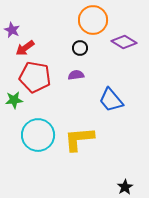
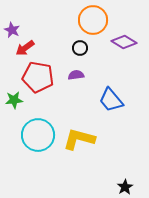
red pentagon: moved 3 px right
yellow L-shape: rotated 20 degrees clockwise
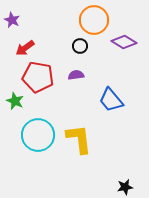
orange circle: moved 1 px right
purple star: moved 10 px up
black circle: moved 2 px up
green star: moved 1 px right, 1 px down; rotated 30 degrees clockwise
yellow L-shape: rotated 68 degrees clockwise
black star: rotated 21 degrees clockwise
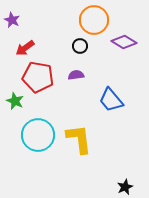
black star: rotated 14 degrees counterclockwise
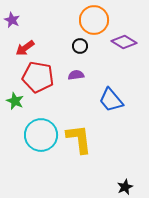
cyan circle: moved 3 px right
